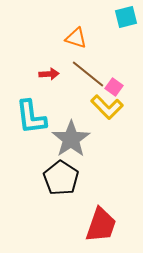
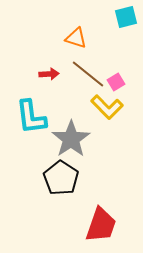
pink square: moved 2 px right, 5 px up; rotated 24 degrees clockwise
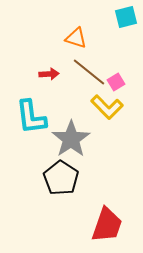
brown line: moved 1 px right, 2 px up
red trapezoid: moved 6 px right
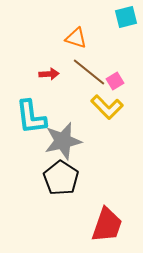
pink square: moved 1 px left, 1 px up
gray star: moved 8 px left, 2 px down; rotated 21 degrees clockwise
